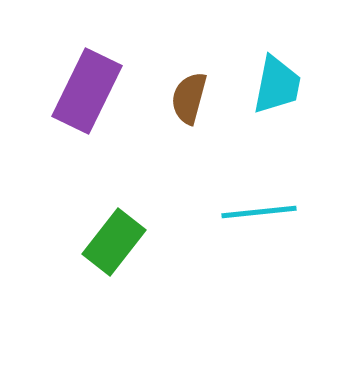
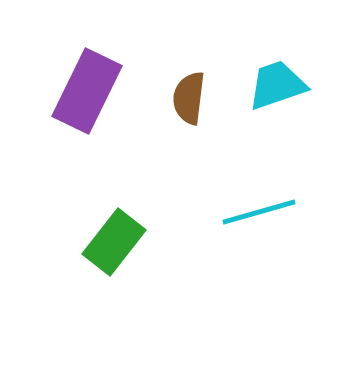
cyan trapezoid: rotated 120 degrees counterclockwise
brown semicircle: rotated 8 degrees counterclockwise
cyan line: rotated 10 degrees counterclockwise
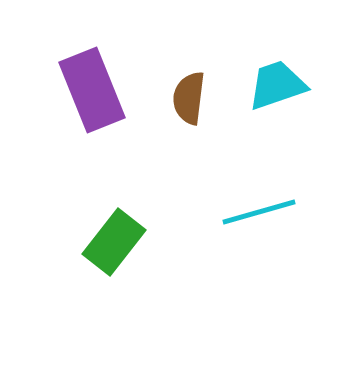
purple rectangle: moved 5 px right, 1 px up; rotated 48 degrees counterclockwise
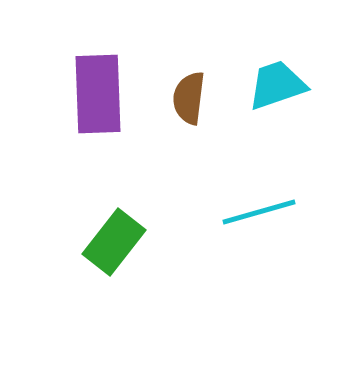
purple rectangle: moved 6 px right, 4 px down; rotated 20 degrees clockwise
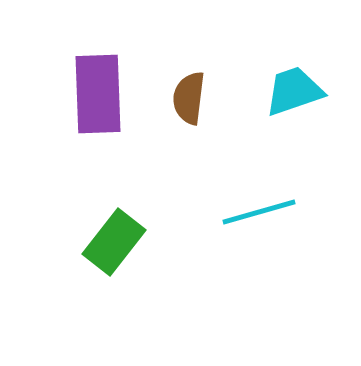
cyan trapezoid: moved 17 px right, 6 px down
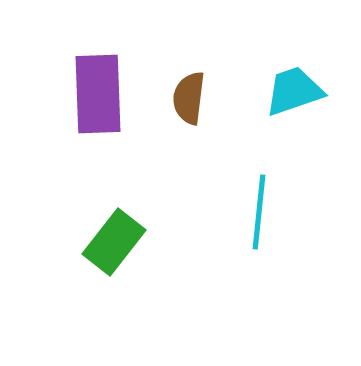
cyan line: rotated 68 degrees counterclockwise
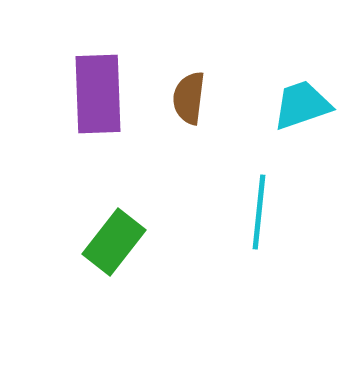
cyan trapezoid: moved 8 px right, 14 px down
